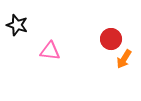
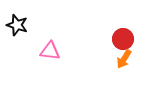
red circle: moved 12 px right
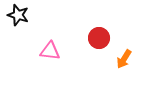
black star: moved 1 px right, 10 px up
red circle: moved 24 px left, 1 px up
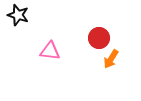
orange arrow: moved 13 px left
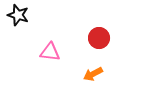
pink triangle: moved 1 px down
orange arrow: moved 18 px left, 15 px down; rotated 30 degrees clockwise
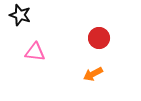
black star: moved 2 px right
pink triangle: moved 15 px left
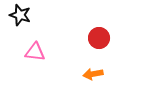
orange arrow: rotated 18 degrees clockwise
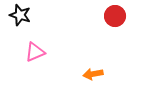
red circle: moved 16 px right, 22 px up
pink triangle: rotated 30 degrees counterclockwise
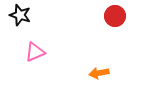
orange arrow: moved 6 px right, 1 px up
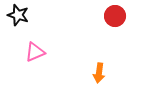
black star: moved 2 px left
orange arrow: rotated 72 degrees counterclockwise
